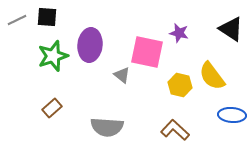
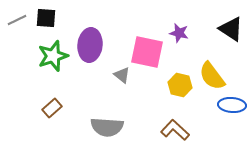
black square: moved 1 px left, 1 px down
blue ellipse: moved 10 px up
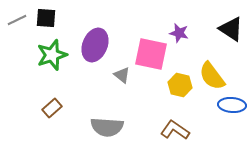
purple ellipse: moved 5 px right; rotated 16 degrees clockwise
pink square: moved 4 px right, 2 px down
green star: moved 1 px left, 1 px up
brown L-shape: rotated 8 degrees counterclockwise
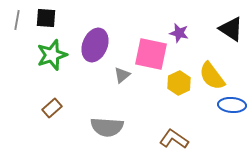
gray line: rotated 54 degrees counterclockwise
gray triangle: rotated 42 degrees clockwise
yellow hexagon: moved 1 px left, 2 px up; rotated 20 degrees clockwise
brown L-shape: moved 1 px left, 9 px down
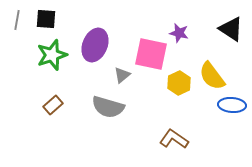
black square: moved 1 px down
brown rectangle: moved 1 px right, 3 px up
gray semicircle: moved 1 px right, 20 px up; rotated 12 degrees clockwise
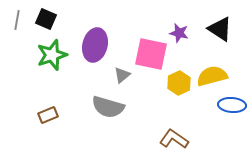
black square: rotated 20 degrees clockwise
black triangle: moved 11 px left
purple ellipse: rotated 8 degrees counterclockwise
yellow semicircle: rotated 112 degrees clockwise
brown rectangle: moved 5 px left, 10 px down; rotated 18 degrees clockwise
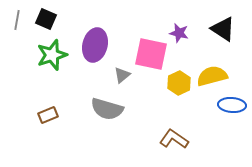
black triangle: moved 3 px right
gray semicircle: moved 1 px left, 2 px down
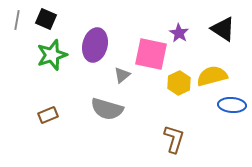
purple star: rotated 18 degrees clockwise
brown L-shape: rotated 72 degrees clockwise
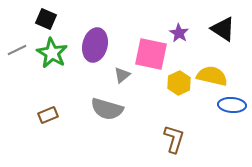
gray line: moved 30 px down; rotated 54 degrees clockwise
green star: moved 2 px up; rotated 24 degrees counterclockwise
yellow semicircle: rotated 28 degrees clockwise
